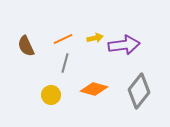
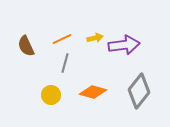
orange line: moved 1 px left
orange diamond: moved 1 px left, 3 px down
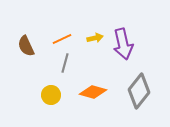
purple arrow: moved 1 px left, 1 px up; rotated 84 degrees clockwise
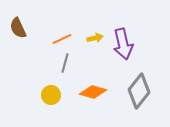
brown semicircle: moved 8 px left, 18 px up
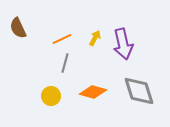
yellow arrow: rotated 49 degrees counterclockwise
gray diamond: rotated 56 degrees counterclockwise
yellow circle: moved 1 px down
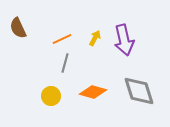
purple arrow: moved 1 px right, 4 px up
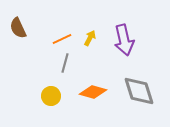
yellow arrow: moved 5 px left
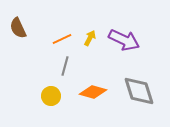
purple arrow: rotated 52 degrees counterclockwise
gray line: moved 3 px down
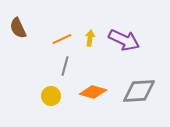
yellow arrow: rotated 21 degrees counterclockwise
gray diamond: rotated 76 degrees counterclockwise
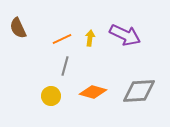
purple arrow: moved 1 px right, 5 px up
